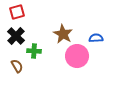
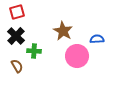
brown star: moved 3 px up
blue semicircle: moved 1 px right, 1 px down
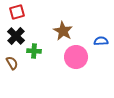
blue semicircle: moved 4 px right, 2 px down
pink circle: moved 1 px left, 1 px down
brown semicircle: moved 5 px left, 3 px up
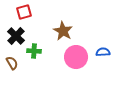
red square: moved 7 px right
blue semicircle: moved 2 px right, 11 px down
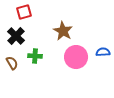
green cross: moved 1 px right, 5 px down
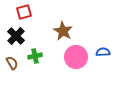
green cross: rotated 16 degrees counterclockwise
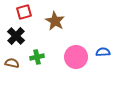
brown star: moved 8 px left, 10 px up
green cross: moved 2 px right, 1 px down
brown semicircle: rotated 48 degrees counterclockwise
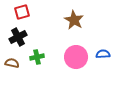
red square: moved 2 px left
brown star: moved 19 px right, 1 px up
black cross: moved 2 px right, 1 px down; rotated 18 degrees clockwise
blue semicircle: moved 2 px down
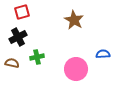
pink circle: moved 12 px down
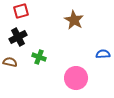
red square: moved 1 px left, 1 px up
green cross: moved 2 px right; rotated 32 degrees clockwise
brown semicircle: moved 2 px left, 1 px up
pink circle: moved 9 px down
